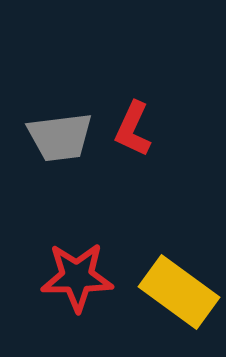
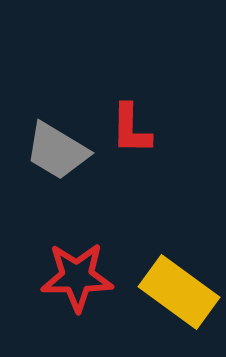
red L-shape: moved 2 px left; rotated 24 degrees counterclockwise
gray trapezoid: moved 3 px left, 14 px down; rotated 38 degrees clockwise
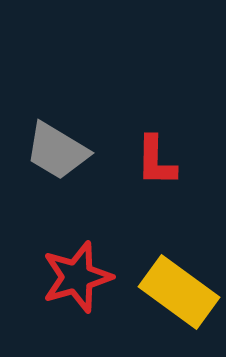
red L-shape: moved 25 px right, 32 px down
red star: rotated 16 degrees counterclockwise
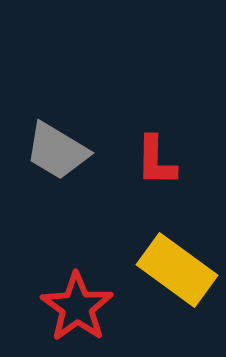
red star: moved 30 px down; rotated 20 degrees counterclockwise
yellow rectangle: moved 2 px left, 22 px up
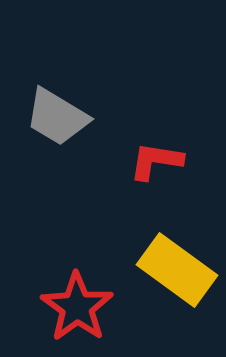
gray trapezoid: moved 34 px up
red L-shape: rotated 98 degrees clockwise
